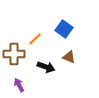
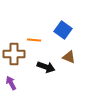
blue square: moved 1 px left, 1 px down
orange line: moved 1 px left, 1 px down; rotated 48 degrees clockwise
purple arrow: moved 8 px left, 2 px up
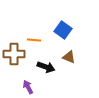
purple arrow: moved 17 px right, 4 px down
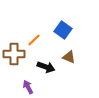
orange line: rotated 48 degrees counterclockwise
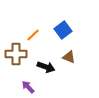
blue square: rotated 18 degrees clockwise
orange line: moved 1 px left, 5 px up
brown cross: moved 2 px right
purple arrow: rotated 16 degrees counterclockwise
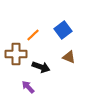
black arrow: moved 5 px left
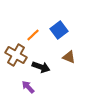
blue square: moved 4 px left
brown cross: moved 1 px down; rotated 30 degrees clockwise
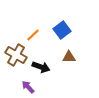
blue square: moved 3 px right
brown triangle: rotated 24 degrees counterclockwise
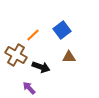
purple arrow: moved 1 px right, 1 px down
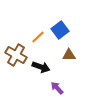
blue square: moved 2 px left
orange line: moved 5 px right, 2 px down
brown triangle: moved 2 px up
purple arrow: moved 28 px right
